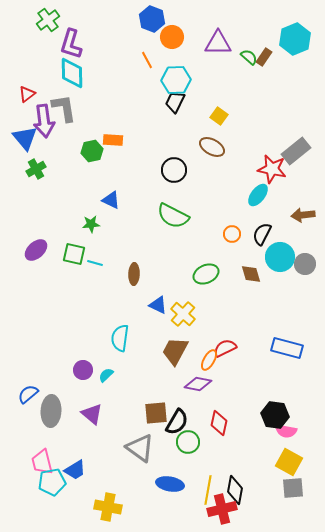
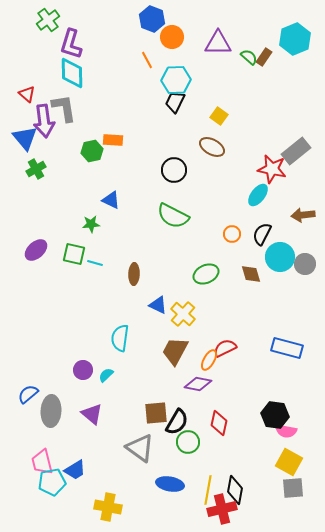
red triangle at (27, 94): rotated 42 degrees counterclockwise
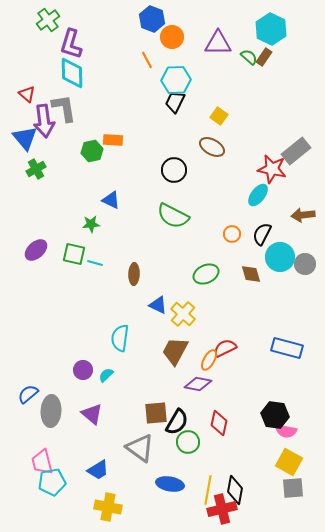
cyan hexagon at (295, 39): moved 24 px left, 10 px up; rotated 12 degrees counterclockwise
blue trapezoid at (75, 470): moved 23 px right
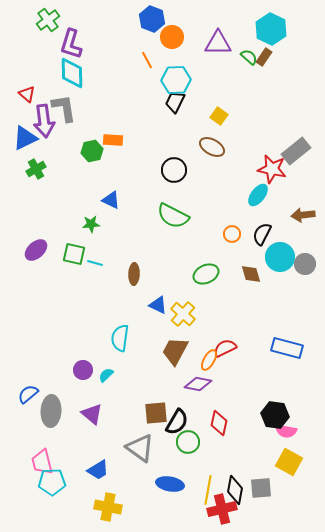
blue triangle at (25, 138): rotated 44 degrees clockwise
cyan pentagon at (52, 482): rotated 8 degrees clockwise
gray square at (293, 488): moved 32 px left
